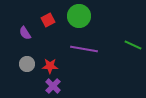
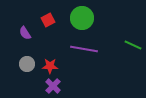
green circle: moved 3 px right, 2 px down
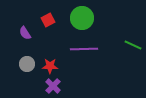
purple line: rotated 12 degrees counterclockwise
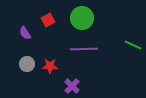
purple cross: moved 19 px right
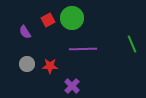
green circle: moved 10 px left
purple semicircle: moved 1 px up
green line: moved 1 px left, 1 px up; rotated 42 degrees clockwise
purple line: moved 1 px left
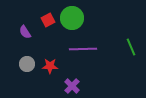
green line: moved 1 px left, 3 px down
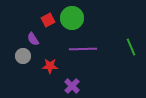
purple semicircle: moved 8 px right, 7 px down
gray circle: moved 4 px left, 8 px up
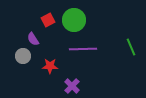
green circle: moved 2 px right, 2 px down
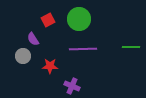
green circle: moved 5 px right, 1 px up
green line: rotated 66 degrees counterclockwise
purple cross: rotated 21 degrees counterclockwise
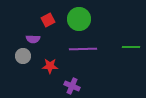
purple semicircle: rotated 56 degrees counterclockwise
